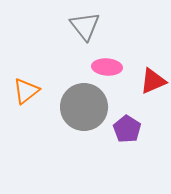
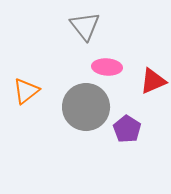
gray circle: moved 2 px right
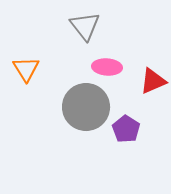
orange triangle: moved 22 px up; rotated 24 degrees counterclockwise
purple pentagon: moved 1 px left
